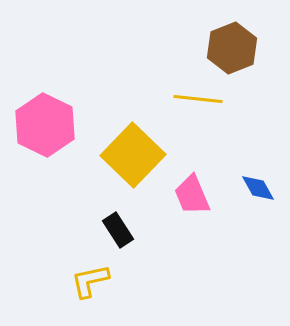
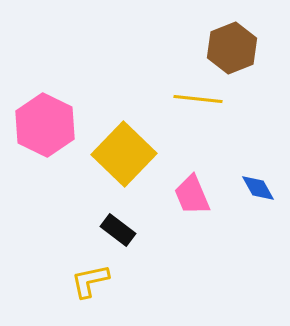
yellow square: moved 9 px left, 1 px up
black rectangle: rotated 20 degrees counterclockwise
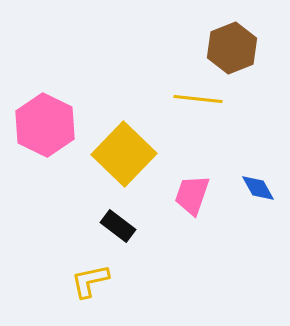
pink trapezoid: rotated 42 degrees clockwise
black rectangle: moved 4 px up
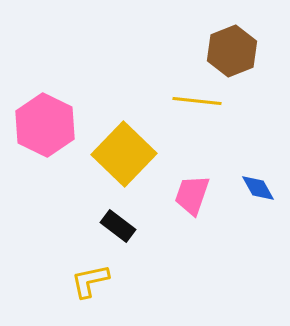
brown hexagon: moved 3 px down
yellow line: moved 1 px left, 2 px down
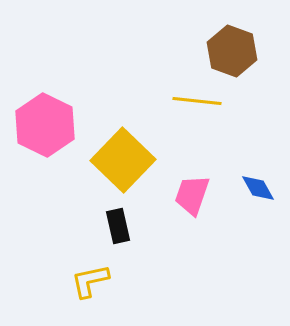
brown hexagon: rotated 18 degrees counterclockwise
yellow square: moved 1 px left, 6 px down
black rectangle: rotated 40 degrees clockwise
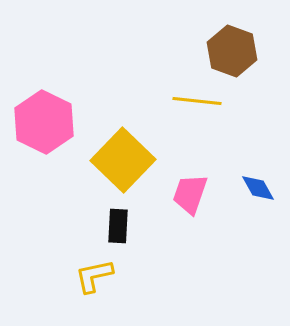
pink hexagon: moved 1 px left, 3 px up
pink trapezoid: moved 2 px left, 1 px up
black rectangle: rotated 16 degrees clockwise
yellow L-shape: moved 4 px right, 5 px up
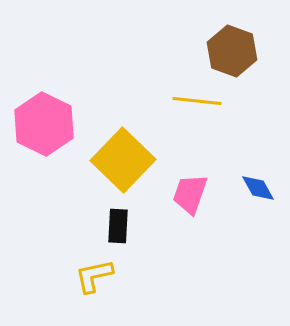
pink hexagon: moved 2 px down
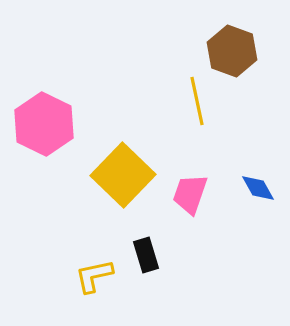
yellow line: rotated 72 degrees clockwise
yellow square: moved 15 px down
black rectangle: moved 28 px right, 29 px down; rotated 20 degrees counterclockwise
